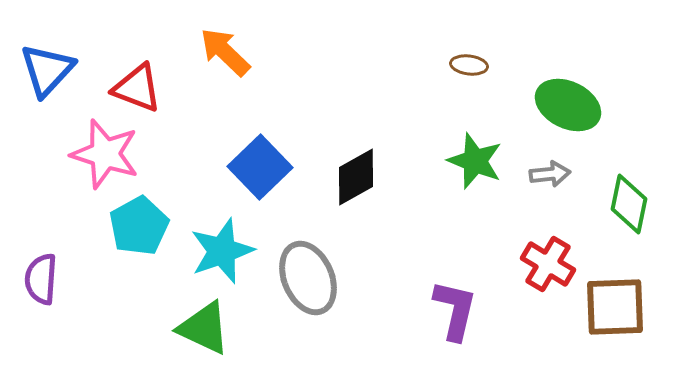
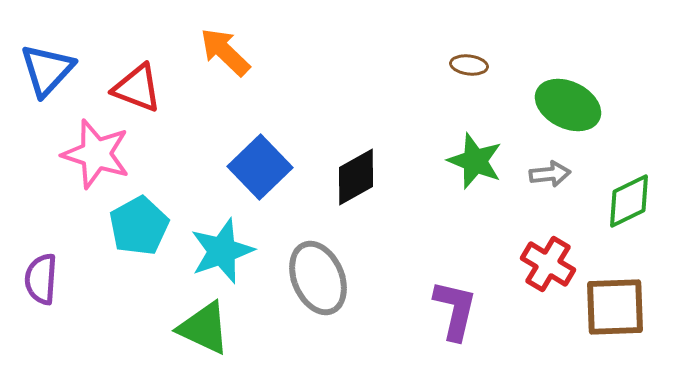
pink star: moved 9 px left
green diamond: moved 3 px up; rotated 52 degrees clockwise
gray ellipse: moved 10 px right
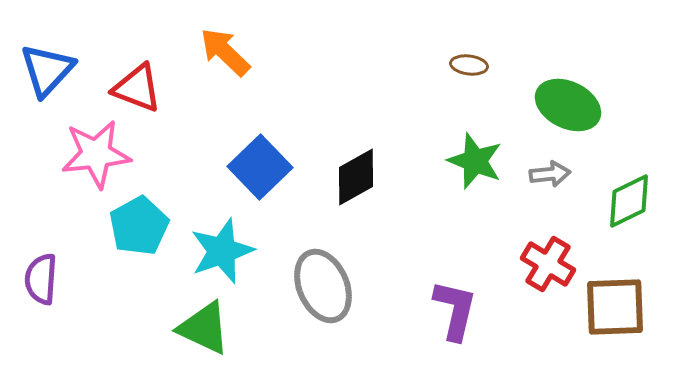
pink star: rotated 24 degrees counterclockwise
gray ellipse: moved 5 px right, 8 px down
